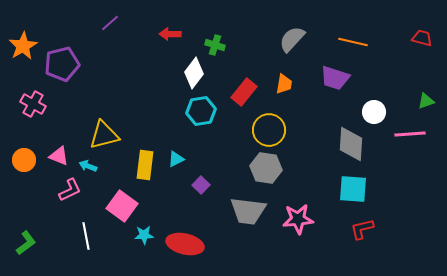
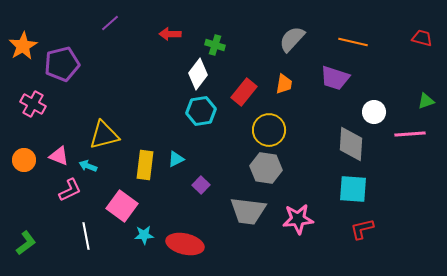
white diamond: moved 4 px right, 1 px down
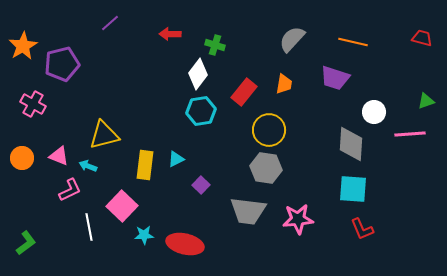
orange circle: moved 2 px left, 2 px up
pink square: rotated 8 degrees clockwise
red L-shape: rotated 100 degrees counterclockwise
white line: moved 3 px right, 9 px up
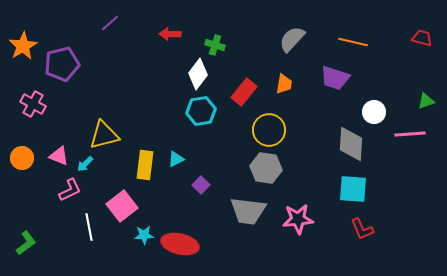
cyan arrow: moved 3 px left, 2 px up; rotated 66 degrees counterclockwise
pink square: rotated 8 degrees clockwise
red ellipse: moved 5 px left
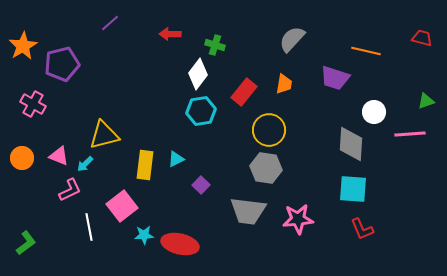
orange line: moved 13 px right, 9 px down
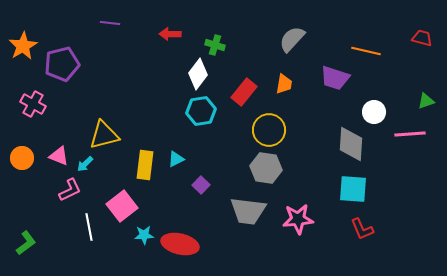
purple line: rotated 48 degrees clockwise
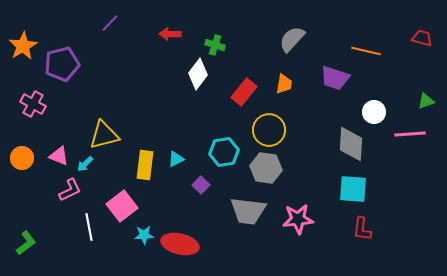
purple line: rotated 54 degrees counterclockwise
cyan hexagon: moved 23 px right, 41 px down
red L-shape: rotated 30 degrees clockwise
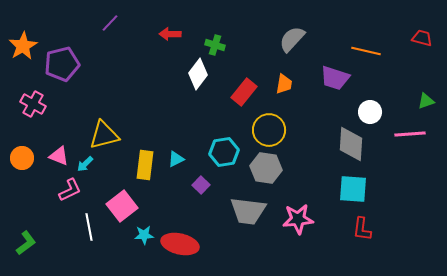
white circle: moved 4 px left
